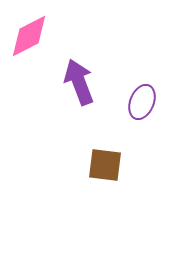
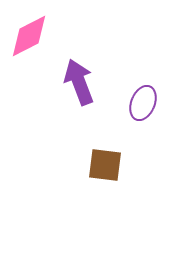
purple ellipse: moved 1 px right, 1 px down
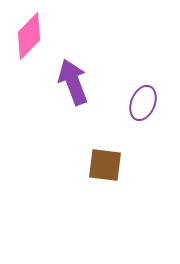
pink diamond: rotated 18 degrees counterclockwise
purple arrow: moved 6 px left
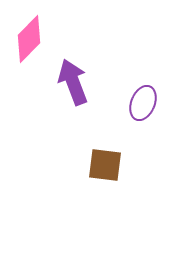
pink diamond: moved 3 px down
